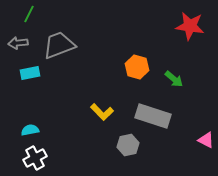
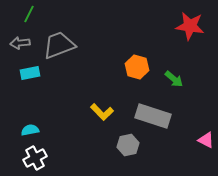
gray arrow: moved 2 px right
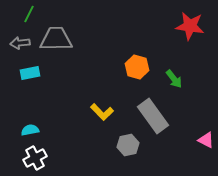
gray trapezoid: moved 3 px left, 6 px up; rotated 20 degrees clockwise
green arrow: rotated 12 degrees clockwise
gray rectangle: rotated 36 degrees clockwise
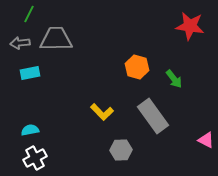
gray hexagon: moved 7 px left, 5 px down; rotated 10 degrees clockwise
